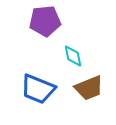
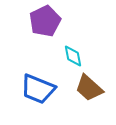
purple pentagon: rotated 20 degrees counterclockwise
brown trapezoid: rotated 64 degrees clockwise
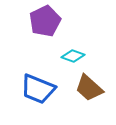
cyan diamond: rotated 60 degrees counterclockwise
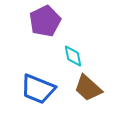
cyan diamond: rotated 60 degrees clockwise
brown trapezoid: moved 1 px left
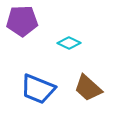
purple pentagon: moved 23 px left; rotated 24 degrees clockwise
cyan diamond: moved 4 px left, 13 px up; rotated 55 degrees counterclockwise
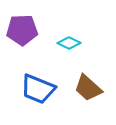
purple pentagon: moved 9 px down
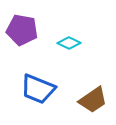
purple pentagon: rotated 12 degrees clockwise
brown trapezoid: moved 5 px right, 12 px down; rotated 76 degrees counterclockwise
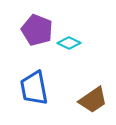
purple pentagon: moved 15 px right; rotated 12 degrees clockwise
blue trapezoid: moved 4 px left, 1 px up; rotated 57 degrees clockwise
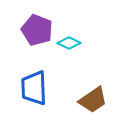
blue trapezoid: rotated 9 degrees clockwise
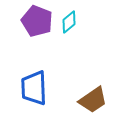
purple pentagon: moved 9 px up
cyan diamond: moved 21 px up; rotated 65 degrees counterclockwise
